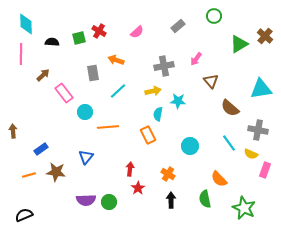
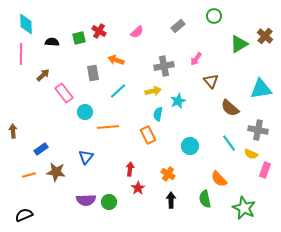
cyan star at (178, 101): rotated 28 degrees counterclockwise
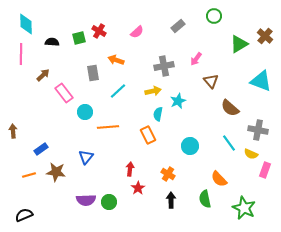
cyan triangle at (261, 89): moved 8 px up; rotated 30 degrees clockwise
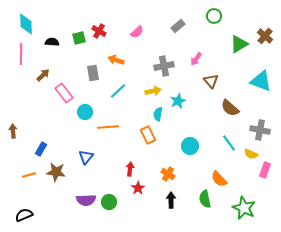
gray cross at (258, 130): moved 2 px right
blue rectangle at (41, 149): rotated 24 degrees counterclockwise
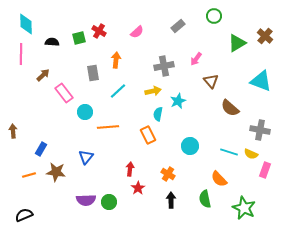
green triangle at (239, 44): moved 2 px left, 1 px up
orange arrow at (116, 60): rotated 77 degrees clockwise
cyan line at (229, 143): moved 9 px down; rotated 36 degrees counterclockwise
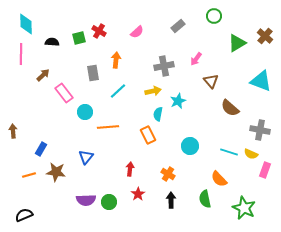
red star at (138, 188): moved 6 px down
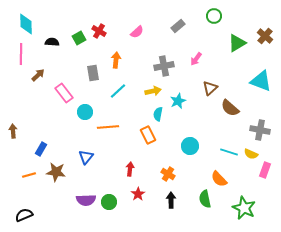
green square at (79, 38): rotated 16 degrees counterclockwise
brown arrow at (43, 75): moved 5 px left
brown triangle at (211, 81): moved 1 px left, 7 px down; rotated 28 degrees clockwise
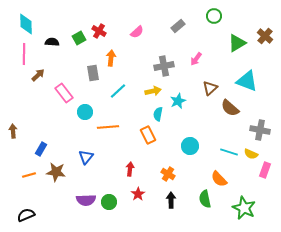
pink line at (21, 54): moved 3 px right
orange arrow at (116, 60): moved 5 px left, 2 px up
cyan triangle at (261, 81): moved 14 px left
black semicircle at (24, 215): moved 2 px right
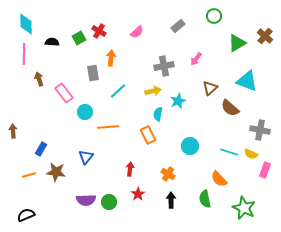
brown arrow at (38, 75): moved 1 px right, 4 px down; rotated 64 degrees counterclockwise
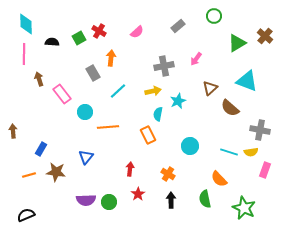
gray rectangle at (93, 73): rotated 21 degrees counterclockwise
pink rectangle at (64, 93): moved 2 px left, 1 px down
yellow semicircle at (251, 154): moved 2 px up; rotated 32 degrees counterclockwise
